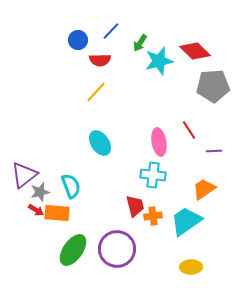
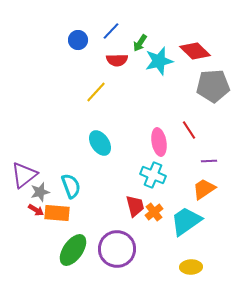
red semicircle: moved 17 px right
purple line: moved 5 px left, 10 px down
cyan cross: rotated 15 degrees clockwise
orange cross: moved 1 px right, 4 px up; rotated 30 degrees counterclockwise
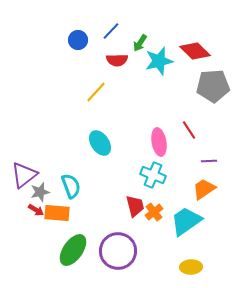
purple circle: moved 1 px right, 2 px down
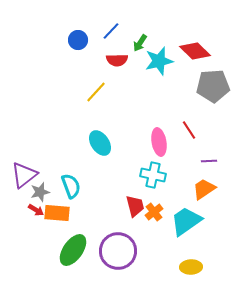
cyan cross: rotated 10 degrees counterclockwise
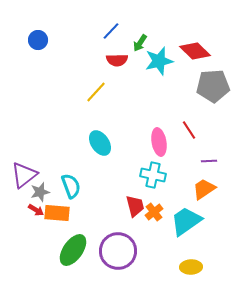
blue circle: moved 40 px left
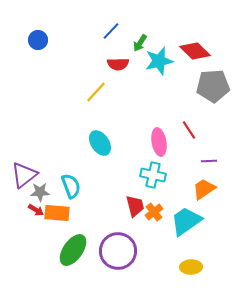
red semicircle: moved 1 px right, 4 px down
gray star: rotated 12 degrees clockwise
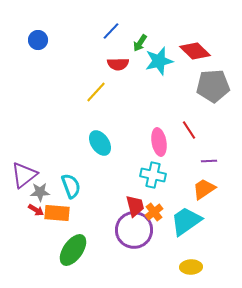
purple circle: moved 16 px right, 21 px up
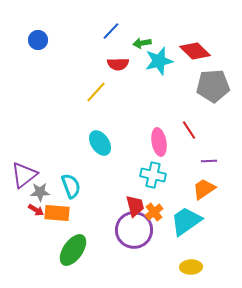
green arrow: moved 2 px right; rotated 48 degrees clockwise
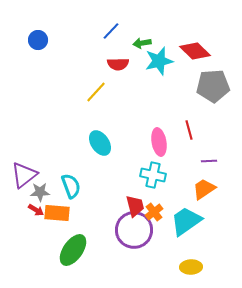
red line: rotated 18 degrees clockwise
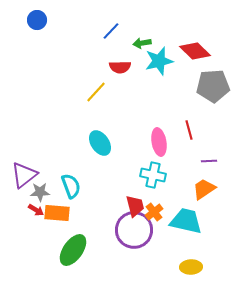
blue circle: moved 1 px left, 20 px up
red semicircle: moved 2 px right, 3 px down
cyan trapezoid: rotated 48 degrees clockwise
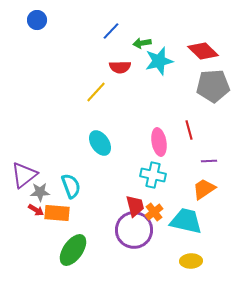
red diamond: moved 8 px right
yellow ellipse: moved 6 px up
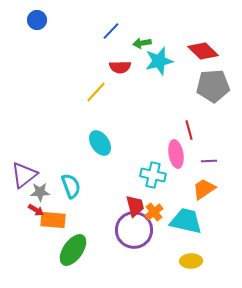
pink ellipse: moved 17 px right, 12 px down
orange rectangle: moved 4 px left, 7 px down
